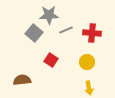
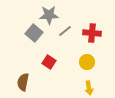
gray line: moved 1 px left, 1 px down; rotated 16 degrees counterclockwise
red square: moved 2 px left, 2 px down
brown semicircle: moved 1 px right, 2 px down; rotated 72 degrees counterclockwise
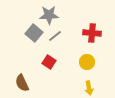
gray line: moved 10 px left, 5 px down
brown semicircle: moved 1 px left, 1 px down; rotated 36 degrees counterclockwise
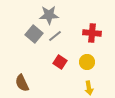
gray square: moved 1 px down
red square: moved 11 px right
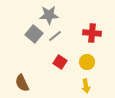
yellow arrow: moved 3 px left, 2 px up
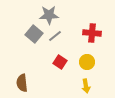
brown semicircle: rotated 18 degrees clockwise
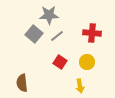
gray line: moved 2 px right
yellow arrow: moved 6 px left
